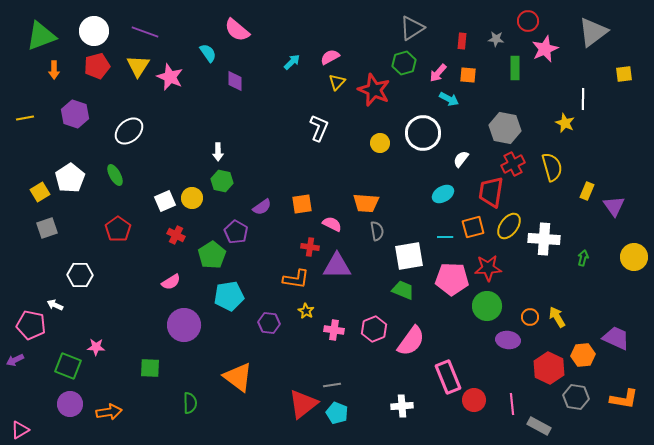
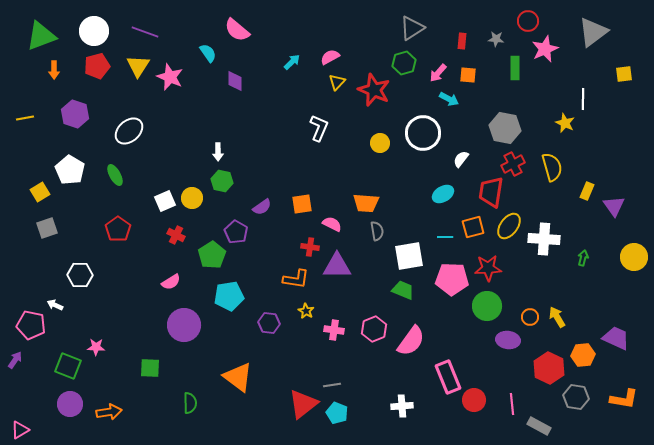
white pentagon at (70, 178): moved 8 px up; rotated 8 degrees counterclockwise
purple arrow at (15, 360): rotated 150 degrees clockwise
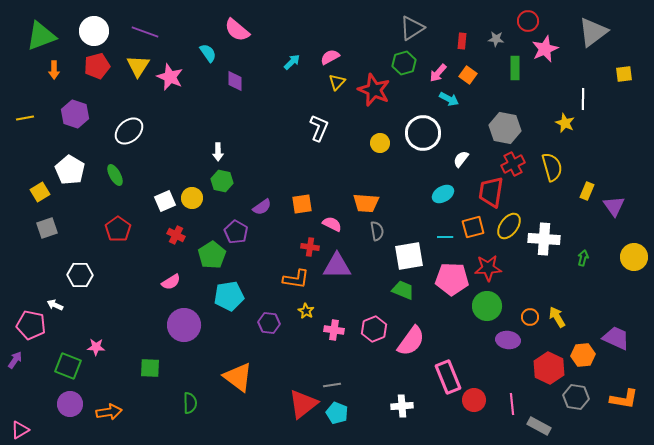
orange square at (468, 75): rotated 30 degrees clockwise
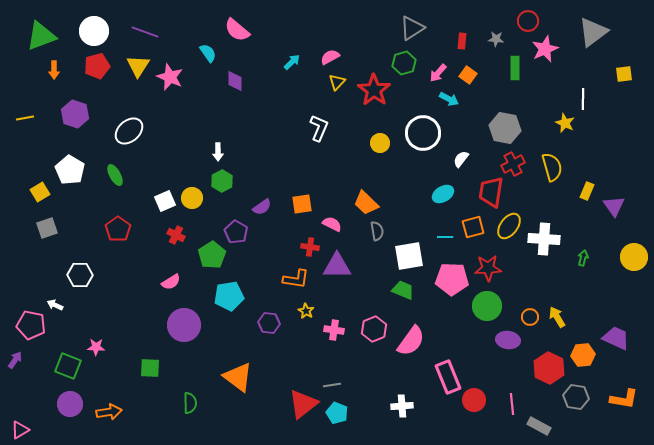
red star at (374, 90): rotated 12 degrees clockwise
green hexagon at (222, 181): rotated 20 degrees clockwise
orange trapezoid at (366, 203): rotated 40 degrees clockwise
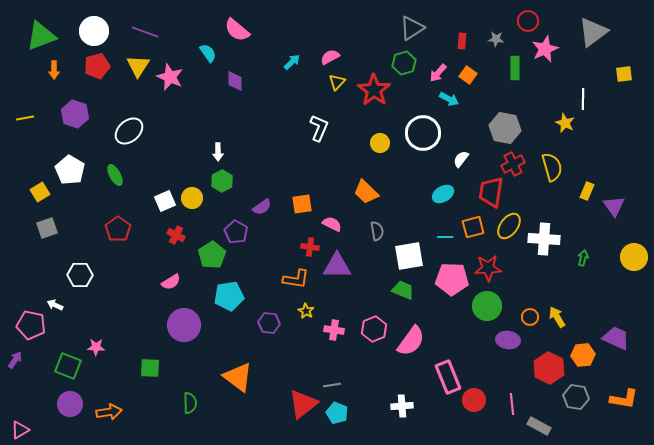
orange trapezoid at (366, 203): moved 11 px up
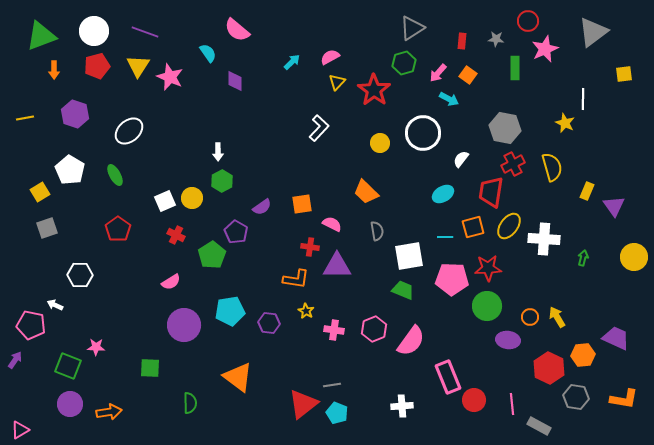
white L-shape at (319, 128): rotated 20 degrees clockwise
cyan pentagon at (229, 296): moved 1 px right, 15 px down
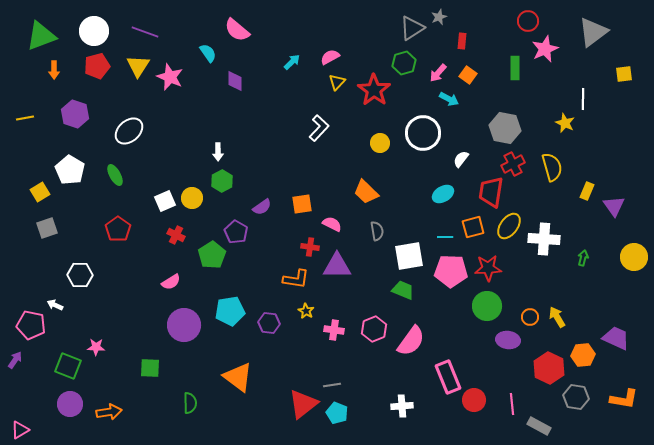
gray star at (496, 39): moved 57 px left, 22 px up; rotated 28 degrees counterclockwise
pink pentagon at (452, 279): moved 1 px left, 8 px up
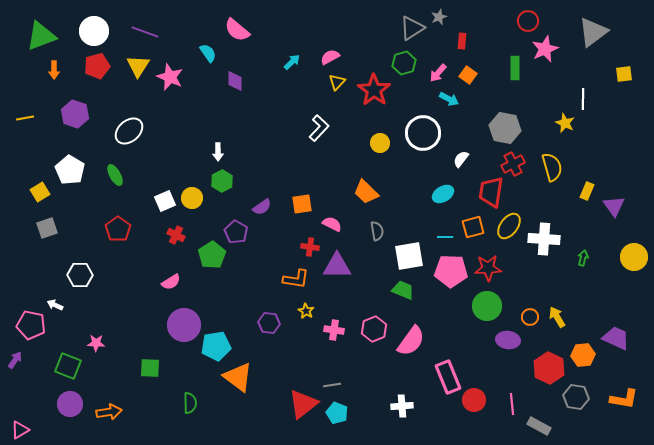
cyan pentagon at (230, 311): moved 14 px left, 35 px down
pink star at (96, 347): moved 4 px up
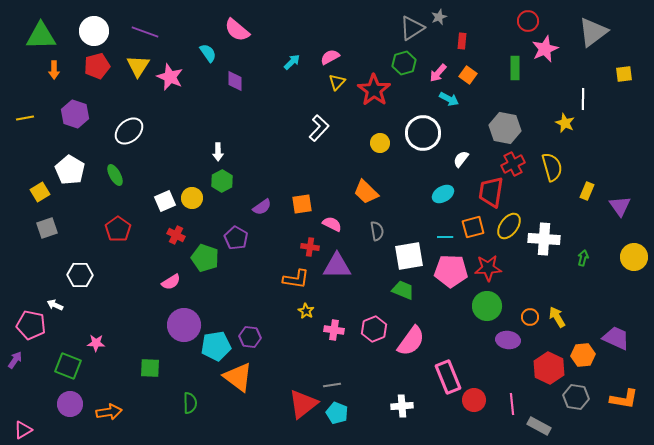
green triangle at (41, 36): rotated 20 degrees clockwise
purple triangle at (614, 206): moved 6 px right
purple pentagon at (236, 232): moved 6 px down
green pentagon at (212, 255): moved 7 px left, 3 px down; rotated 20 degrees counterclockwise
purple hexagon at (269, 323): moved 19 px left, 14 px down
pink triangle at (20, 430): moved 3 px right
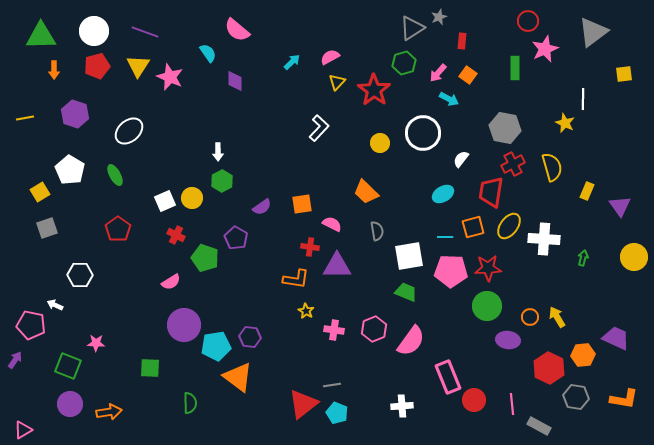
green trapezoid at (403, 290): moved 3 px right, 2 px down
